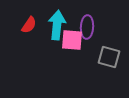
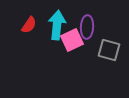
pink square: rotated 30 degrees counterclockwise
gray square: moved 7 px up
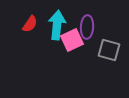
red semicircle: moved 1 px right, 1 px up
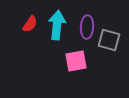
pink square: moved 4 px right, 21 px down; rotated 15 degrees clockwise
gray square: moved 10 px up
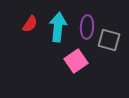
cyan arrow: moved 1 px right, 2 px down
pink square: rotated 25 degrees counterclockwise
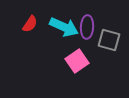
cyan arrow: moved 6 px right; rotated 108 degrees clockwise
pink square: moved 1 px right
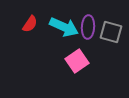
purple ellipse: moved 1 px right
gray square: moved 2 px right, 8 px up
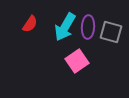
cyan arrow: moved 1 px right; rotated 96 degrees clockwise
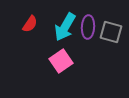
pink square: moved 16 px left
